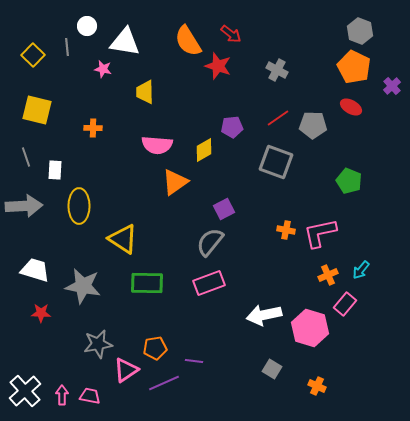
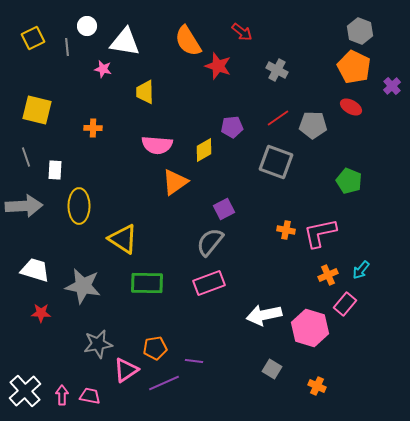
red arrow at (231, 34): moved 11 px right, 2 px up
yellow square at (33, 55): moved 17 px up; rotated 20 degrees clockwise
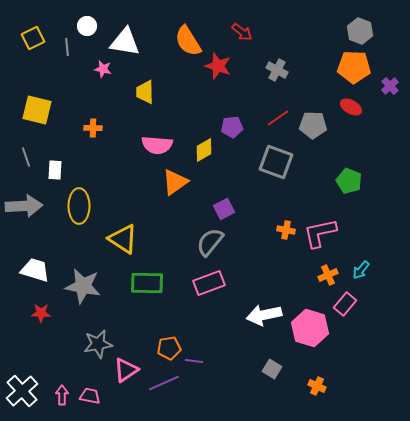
orange pentagon at (354, 67): rotated 24 degrees counterclockwise
purple cross at (392, 86): moved 2 px left
orange pentagon at (155, 348): moved 14 px right
white cross at (25, 391): moved 3 px left
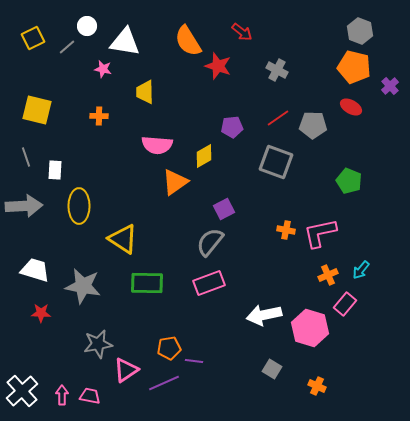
gray line at (67, 47): rotated 54 degrees clockwise
orange pentagon at (354, 67): rotated 12 degrees clockwise
orange cross at (93, 128): moved 6 px right, 12 px up
yellow diamond at (204, 150): moved 6 px down
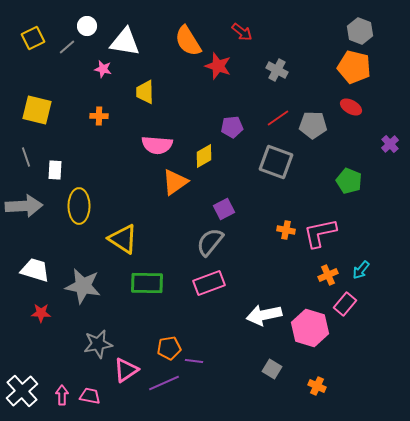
purple cross at (390, 86): moved 58 px down
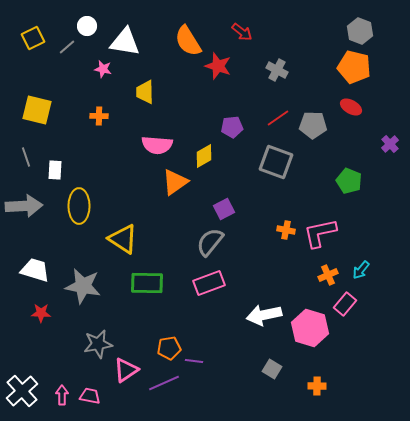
orange cross at (317, 386): rotated 24 degrees counterclockwise
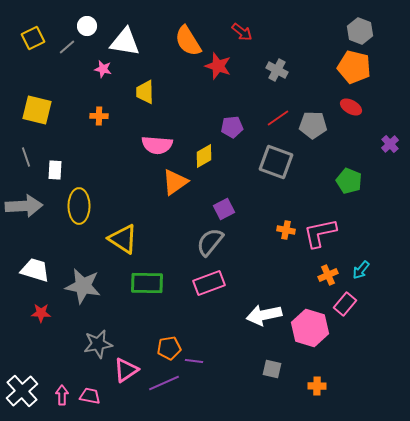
gray square at (272, 369): rotated 18 degrees counterclockwise
